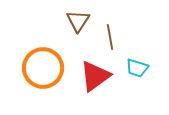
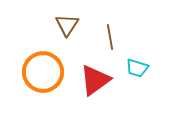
brown triangle: moved 11 px left, 4 px down
orange circle: moved 4 px down
red triangle: moved 4 px down
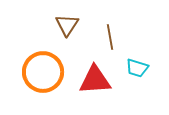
red triangle: rotated 32 degrees clockwise
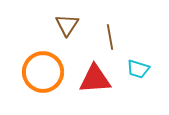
cyan trapezoid: moved 1 px right, 1 px down
red triangle: moved 1 px up
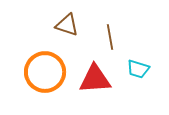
brown triangle: rotated 45 degrees counterclockwise
orange circle: moved 2 px right
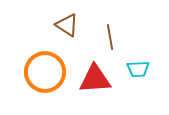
brown triangle: rotated 15 degrees clockwise
cyan trapezoid: rotated 20 degrees counterclockwise
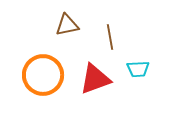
brown triangle: rotated 45 degrees counterclockwise
orange circle: moved 2 px left, 3 px down
red triangle: rotated 16 degrees counterclockwise
